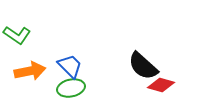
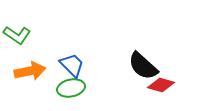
blue trapezoid: moved 2 px right, 1 px up
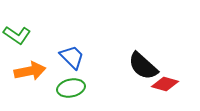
blue trapezoid: moved 8 px up
red diamond: moved 4 px right, 1 px up
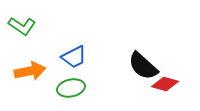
green L-shape: moved 5 px right, 9 px up
blue trapezoid: moved 2 px right; rotated 108 degrees clockwise
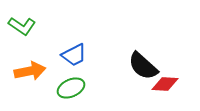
blue trapezoid: moved 2 px up
red diamond: rotated 12 degrees counterclockwise
green ellipse: rotated 12 degrees counterclockwise
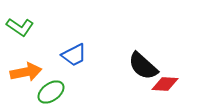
green L-shape: moved 2 px left, 1 px down
orange arrow: moved 4 px left, 1 px down
green ellipse: moved 20 px left, 4 px down; rotated 12 degrees counterclockwise
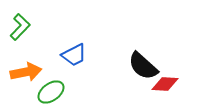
green L-shape: rotated 80 degrees counterclockwise
